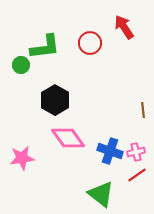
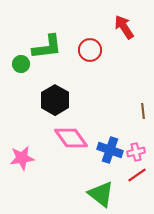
red circle: moved 7 px down
green L-shape: moved 2 px right
green circle: moved 1 px up
brown line: moved 1 px down
pink diamond: moved 3 px right
blue cross: moved 1 px up
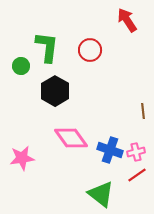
red arrow: moved 3 px right, 7 px up
green L-shape: rotated 76 degrees counterclockwise
green circle: moved 2 px down
black hexagon: moved 9 px up
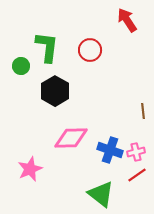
pink diamond: rotated 56 degrees counterclockwise
pink star: moved 8 px right, 11 px down; rotated 15 degrees counterclockwise
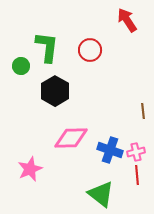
red line: rotated 60 degrees counterclockwise
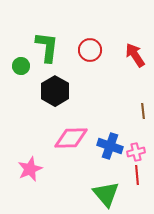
red arrow: moved 8 px right, 35 px down
blue cross: moved 4 px up
green triangle: moved 5 px right; rotated 12 degrees clockwise
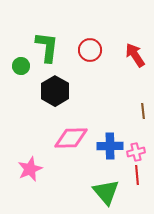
blue cross: rotated 20 degrees counterclockwise
green triangle: moved 2 px up
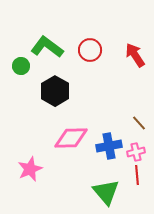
green L-shape: rotated 60 degrees counterclockwise
brown line: moved 4 px left, 12 px down; rotated 35 degrees counterclockwise
blue cross: moved 1 px left; rotated 10 degrees counterclockwise
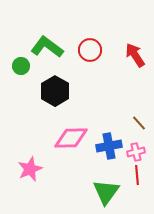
green triangle: rotated 16 degrees clockwise
